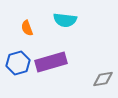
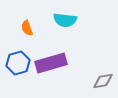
purple rectangle: moved 1 px down
gray diamond: moved 2 px down
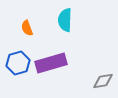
cyan semicircle: rotated 85 degrees clockwise
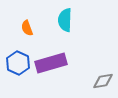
blue hexagon: rotated 20 degrees counterclockwise
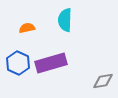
orange semicircle: rotated 98 degrees clockwise
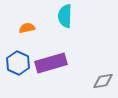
cyan semicircle: moved 4 px up
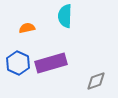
gray diamond: moved 7 px left; rotated 10 degrees counterclockwise
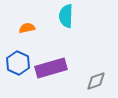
cyan semicircle: moved 1 px right
purple rectangle: moved 5 px down
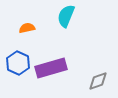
cyan semicircle: rotated 20 degrees clockwise
gray diamond: moved 2 px right
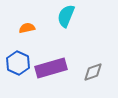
gray diamond: moved 5 px left, 9 px up
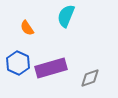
orange semicircle: rotated 112 degrees counterclockwise
gray diamond: moved 3 px left, 6 px down
